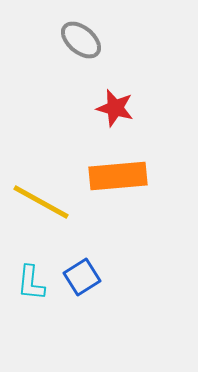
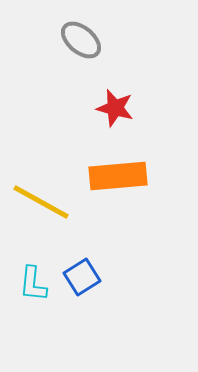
cyan L-shape: moved 2 px right, 1 px down
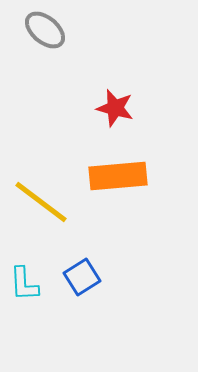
gray ellipse: moved 36 px left, 10 px up
yellow line: rotated 8 degrees clockwise
cyan L-shape: moved 9 px left; rotated 9 degrees counterclockwise
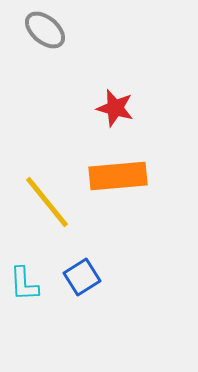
yellow line: moved 6 px right; rotated 14 degrees clockwise
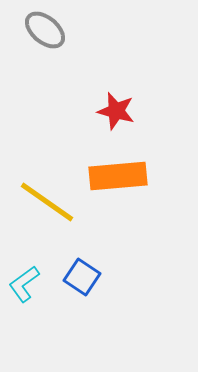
red star: moved 1 px right, 3 px down
yellow line: rotated 16 degrees counterclockwise
blue square: rotated 24 degrees counterclockwise
cyan L-shape: rotated 57 degrees clockwise
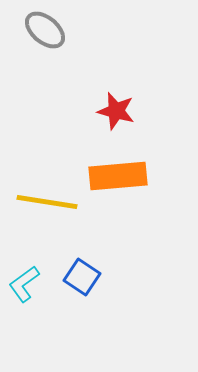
yellow line: rotated 26 degrees counterclockwise
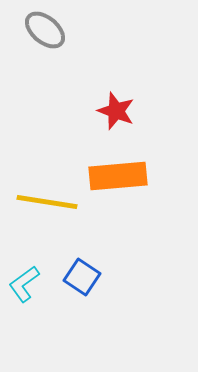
red star: rotated 6 degrees clockwise
